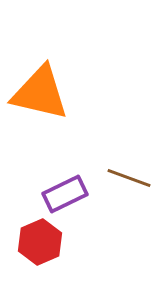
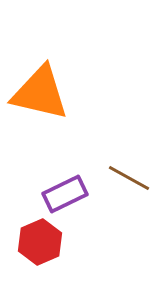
brown line: rotated 9 degrees clockwise
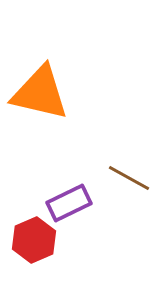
purple rectangle: moved 4 px right, 9 px down
red hexagon: moved 6 px left, 2 px up
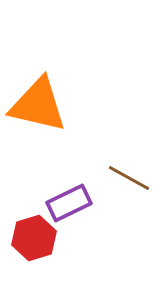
orange triangle: moved 2 px left, 12 px down
red hexagon: moved 2 px up; rotated 6 degrees clockwise
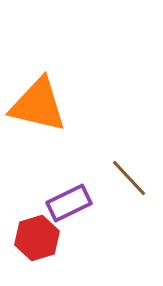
brown line: rotated 18 degrees clockwise
red hexagon: moved 3 px right
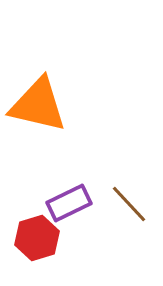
brown line: moved 26 px down
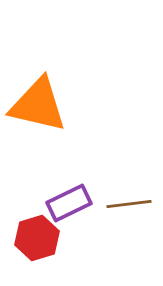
brown line: rotated 54 degrees counterclockwise
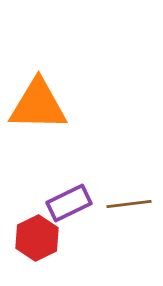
orange triangle: rotated 12 degrees counterclockwise
red hexagon: rotated 9 degrees counterclockwise
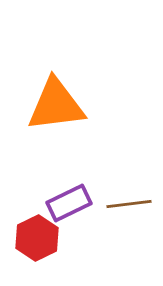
orange triangle: moved 18 px right; rotated 8 degrees counterclockwise
